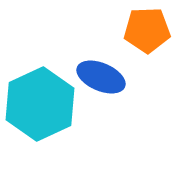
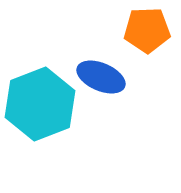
cyan hexagon: rotated 4 degrees clockwise
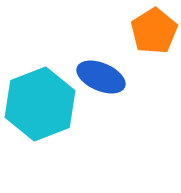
orange pentagon: moved 7 px right, 1 px down; rotated 30 degrees counterclockwise
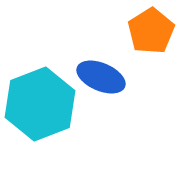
orange pentagon: moved 3 px left
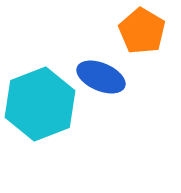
orange pentagon: moved 9 px left; rotated 9 degrees counterclockwise
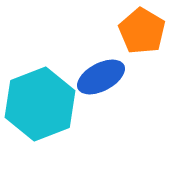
blue ellipse: rotated 51 degrees counterclockwise
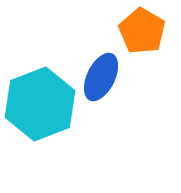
blue ellipse: rotated 36 degrees counterclockwise
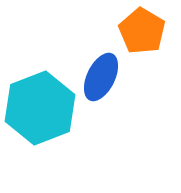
cyan hexagon: moved 4 px down
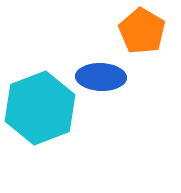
blue ellipse: rotated 66 degrees clockwise
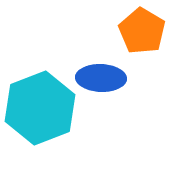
blue ellipse: moved 1 px down
